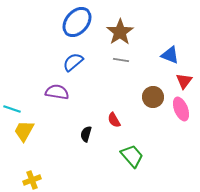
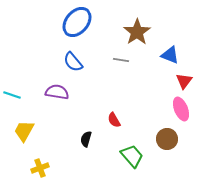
brown star: moved 17 px right
blue semicircle: rotated 90 degrees counterclockwise
brown circle: moved 14 px right, 42 px down
cyan line: moved 14 px up
black semicircle: moved 5 px down
yellow cross: moved 8 px right, 12 px up
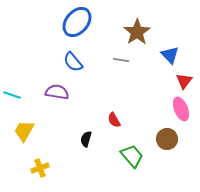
blue triangle: rotated 24 degrees clockwise
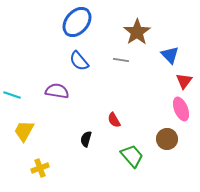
blue semicircle: moved 6 px right, 1 px up
purple semicircle: moved 1 px up
